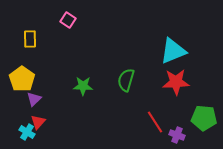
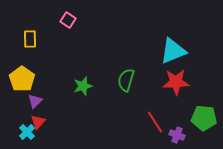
green star: rotated 18 degrees counterclockwise
purple triangle: moved 1 px right, 2 px down
cyan cross: rotated 14 degrees clockwise
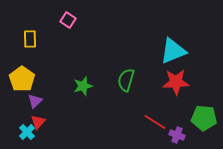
red line: rotated 25 degrees counterclockwise
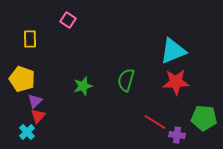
yellow pentagon: rotated 15 degrees counterclockwise
red triangle: moved 6 px up
purple cross: rotated 14 degrees counterclockwise
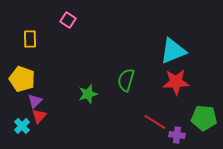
green star: moved 5 px right, 8 px down
red triangle: moved 1 px right
cyan cross: moved 5 px left, 6 px up
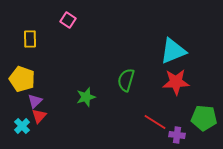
green star: moved 2 px left, 3 px down
